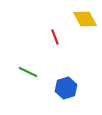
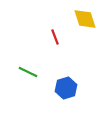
yellow diamond: rotated 10 degrees clockwise
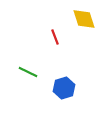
yellow diamond: moved 1 px left
blue hexagon: moved 2 px left
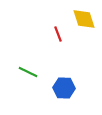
red line: moved 3 px right, 3 px up
blue hexagon: rotated 20 degrees clockwise
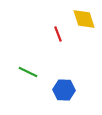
blue hexagon: moved 2 px down
